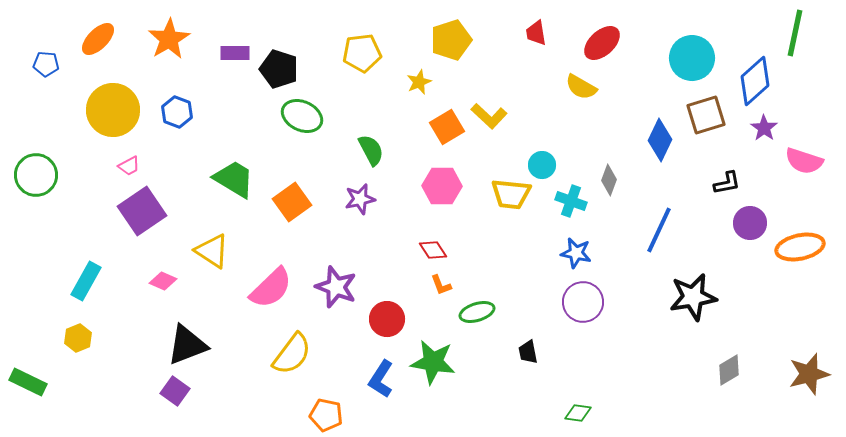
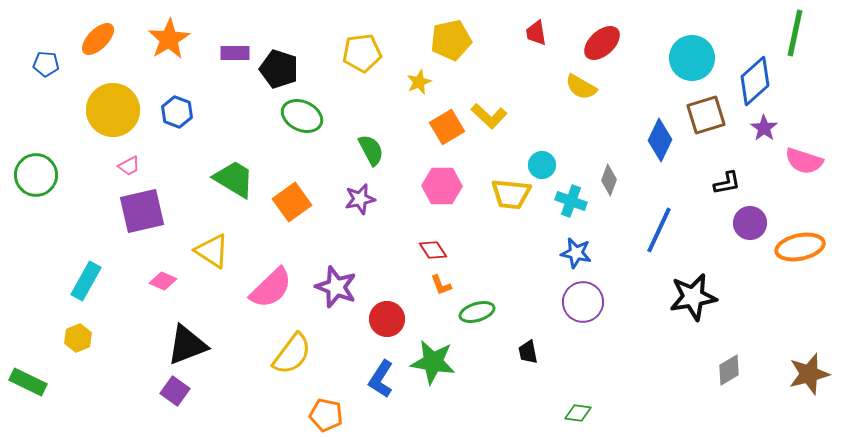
yellow pentagon at (451, 40): rotated 6 degrees clockwise
purple square at (142, 211): rotated 21 degrees clockwise
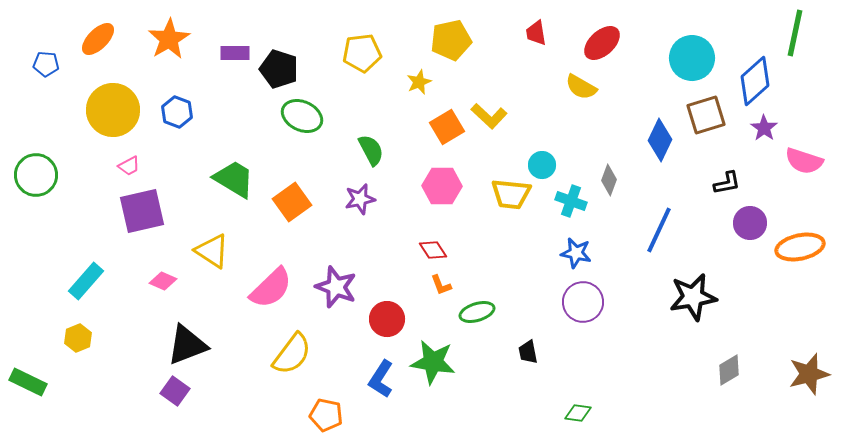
cyan rectangle at (86, 281): rotated 12 degrees clockwise
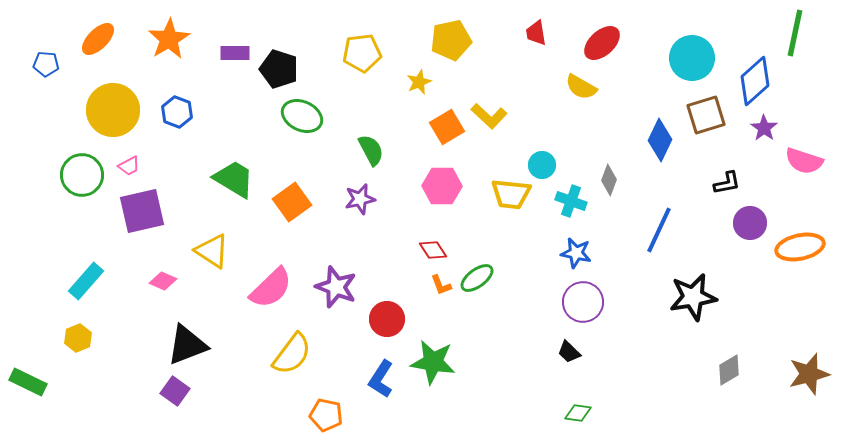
green circle at (36, 175): moved 46 px right
green ellipse at (477, 312): moved 34 px up; rotated 20 degrees counterclockwise
black trapezoid at (528, 352): moved 41 px right; rotated 35 degrees counterclockwise
